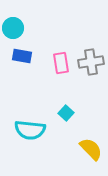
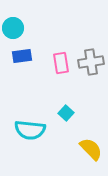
blue rectangle: rotated 18 degrees counterclockwise
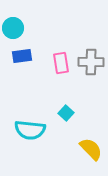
gray cross: rotated 10 degrees clockwise
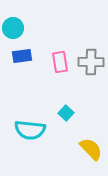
pink rectangle: moved 1 px left, 1 px up
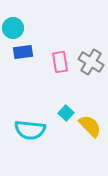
blue rectangle: moved 1 px right, 4 px up
gray cross: rotated 30 degrees clockwise
yellow semicircle: moved 1 px left, 23 px up
